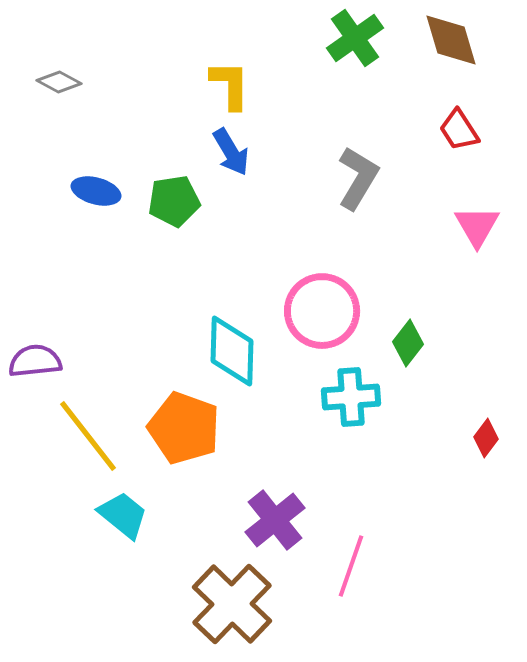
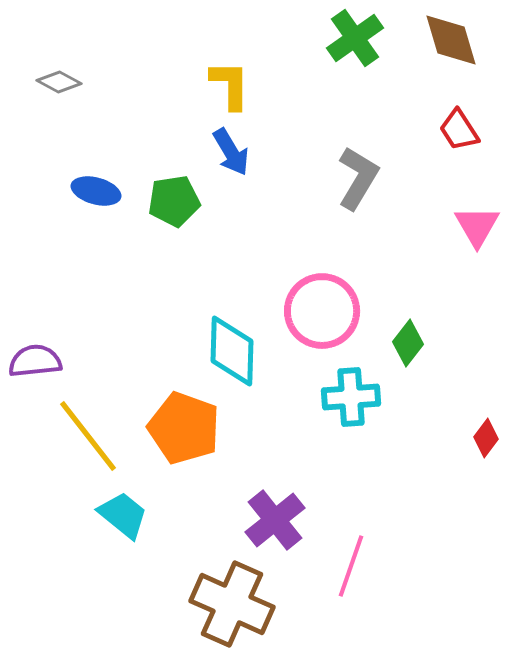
brown cross: rotated 20 degrees counterclockwise
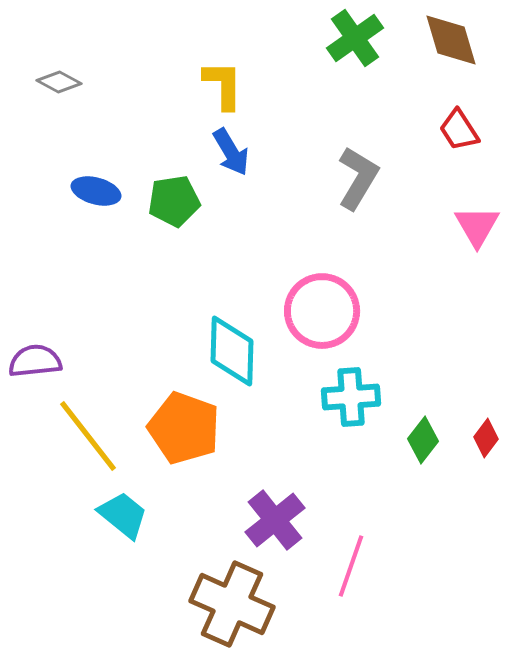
yellow L-shape: moved 7 px left
green diamond: moved 15 px right, 97 px down
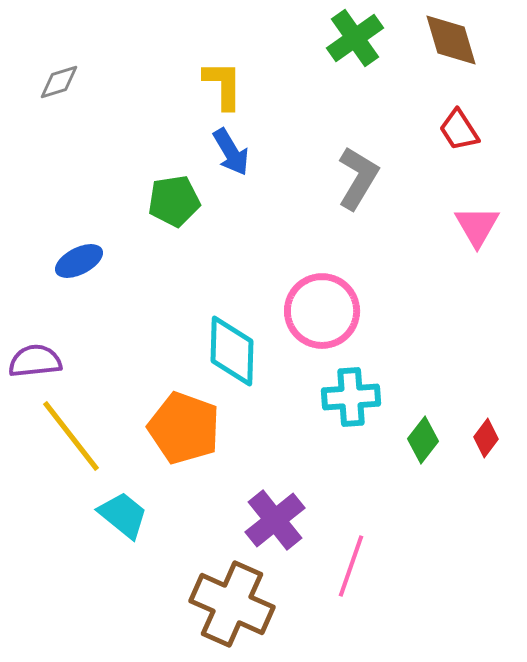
gray diamond: rotated 45 degrees counterclockwise
blue ellipse: moved 17 px left, 70 px down; rotated 42 degrees counterclockwise
yellow line: moved 17 px left
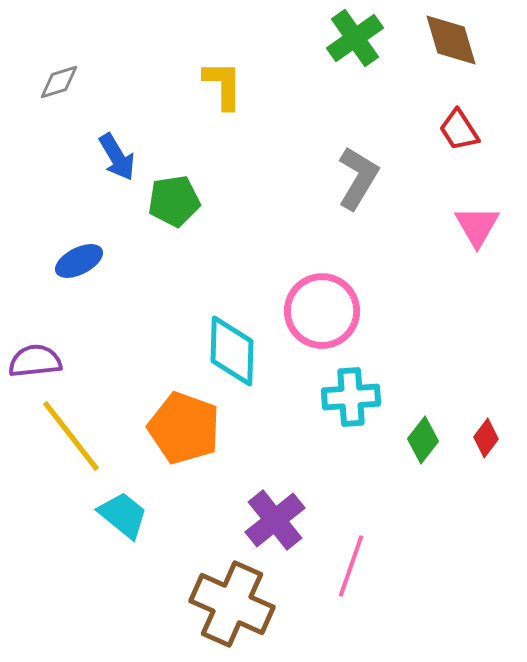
blue arrow: moved 114 px left, 5 px down
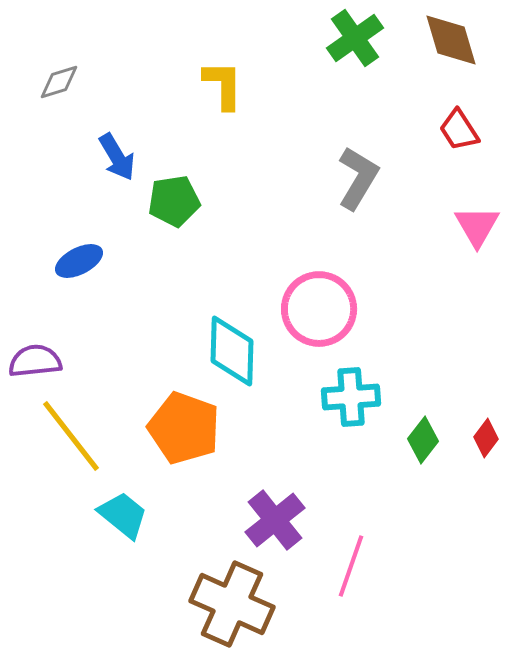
pink circle: moved 3 px left, 2 px up
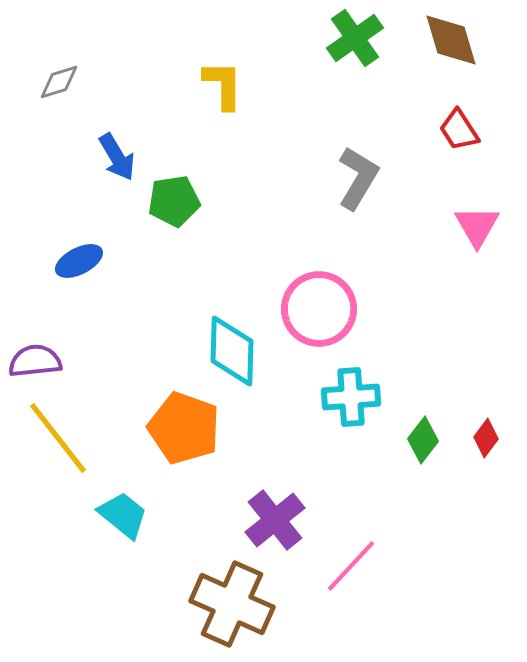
yellow line: moved 13 px left, 2 px down
pink line: rotated 24 degrees clockwise
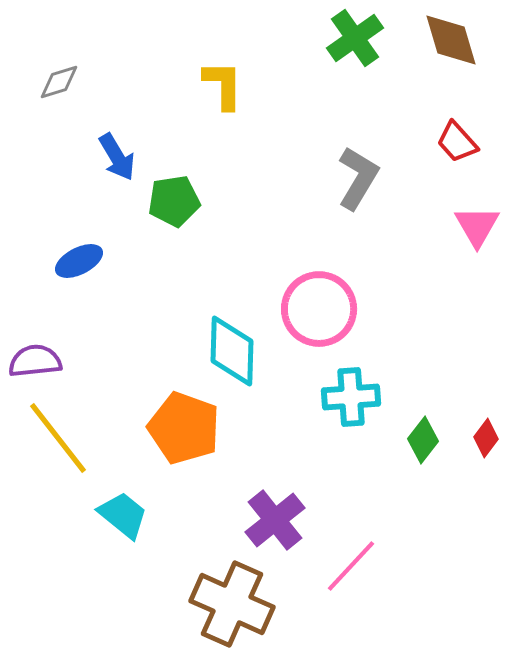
red trapezoid: moved 2 px left, 12 px down; rotated 9 degrees counterclockwise
